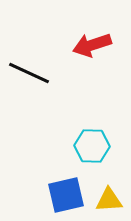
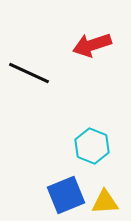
cyan hexagon: rotated 20 degrees clockwise
blue square: rotated 9 degrees counterclockwise
yellow triangle: moved 4 px left, 2 px down
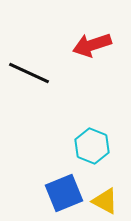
blue square: moved 2 px left, 2 px up
yellow triangle: moved 1 px up; rotated 32 degrees clockwise
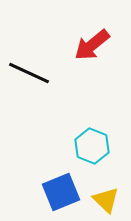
red arrow: rotated 21 degrees counterclockwise
blue square: moved 3 px left, 1 px up
yellow triangle: moved 1 px right, 1 px up; rotated 16 degrees clockwise
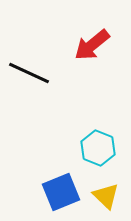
cyan hexagon: moved 6 px right, 2 px down
yellow triangle: moved 4 px up
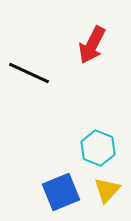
red arrow: rotated 24 degrees counterclockwise
yellow triangle: moved 1 px right, 6 px up; rotated 28 degrees clockwise
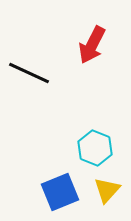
cyan hexagon: moved 3 px left
blue square: moved 1 px left
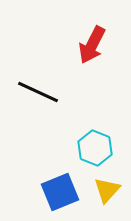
black line: moved 9 px right, 19 px down
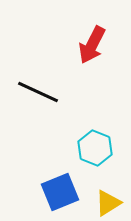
yellow triangle: moved 1 px right, 13 px down; rotated 16 degrees clockwise
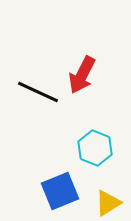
red arrow: moved 10 px left, 30 px down
blue square: moved 1 px up
